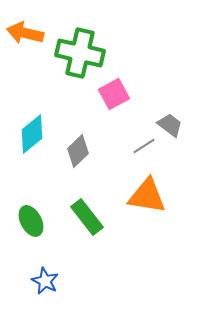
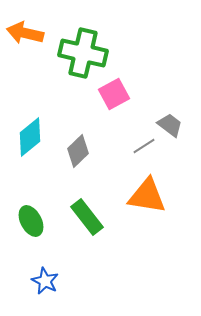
green cross: moved 3 px right
cyan diamond: moved 2 px left, 3 px down
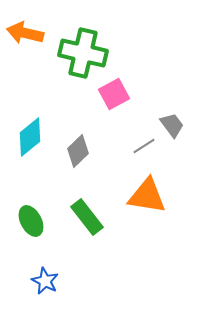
gray trapezoid: moved 2 px right; rotated 16 degrees clockwise
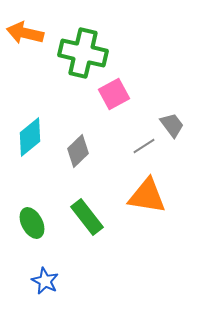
green ellipse: moved 1 px right, 2 px down
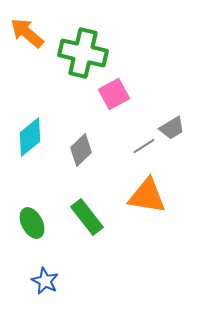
orange arrow: moved 2 px right; rotated 27 degrees clockwise
gray trapezoid: moved 3 px down; rotated 96 degrees clockwise
gray diamond: moved 3 px right, 1 px up
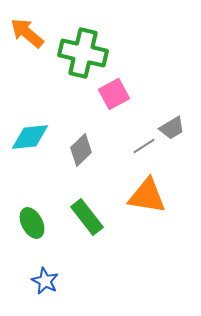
cyan diamond: rotated 33 degrees clockwise
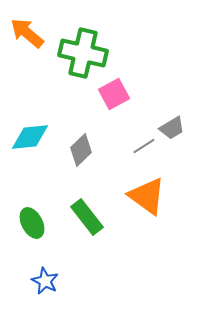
orange triangle: rotated 27 degrees clockwise
